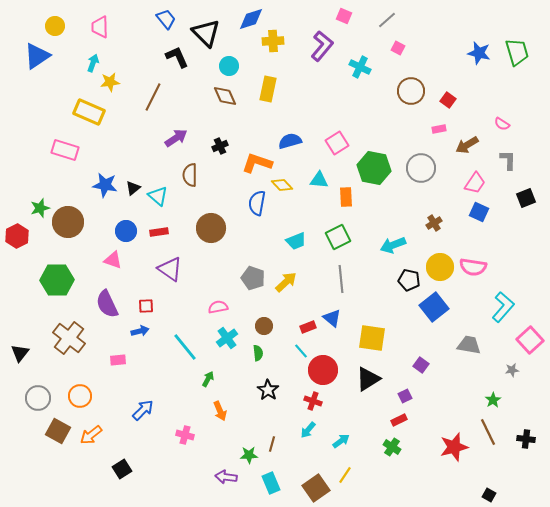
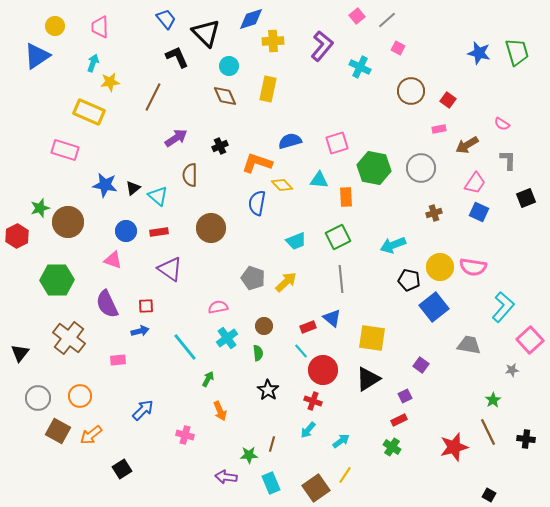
pink square at (344, 16): moved 13 px right; rotated 28 degrees clockwise
pink square at (337, 143): rotated 15 degrees clockwise
brown cross at (434, 223): moved 10 px up; rotated 14 degrees clockwise
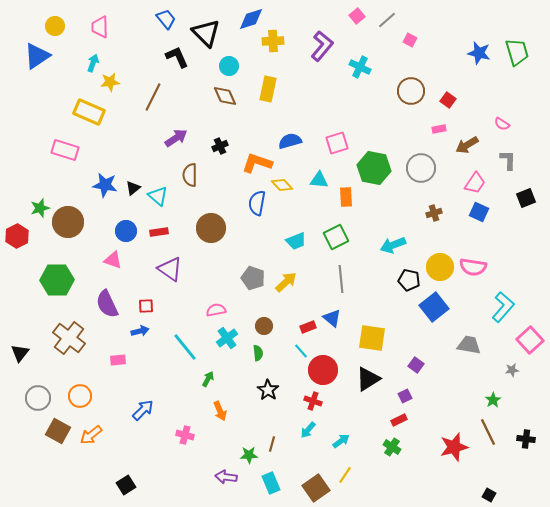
pink square at (398, 48): moved 12 px right, 8 px up
green square at (338, 237): moved 2 px left
pink semicircle at (218, 307): moved 2 px left, 3 px down
purple square at (421, 365): moved 5 px left
black square at (122, 469): moved 4 px right, 16 px down
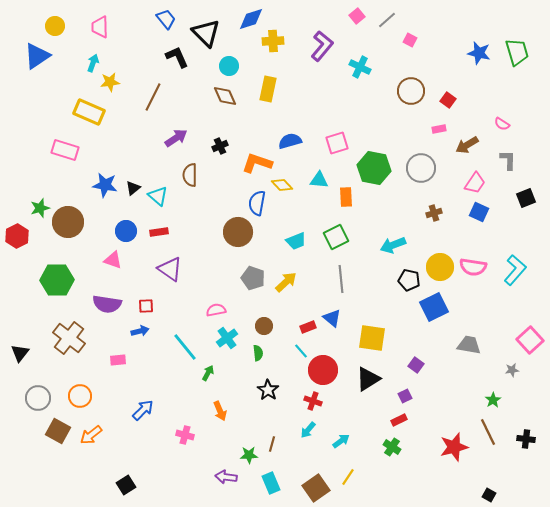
brown circle at (211, 228): moved 27 px right, 4 px down
purple semicircle at (107, 304): rotated 56 degrees counterclockwise
blue square at (434, 307): rotated 12 degrees clockwise
cyan L-shape at (503, 307): moved 12 px right, 37 px up
green arrow at (208, 379): moved 6 px up
yellow line at (345, 475): moved 3 px right, 2 px down
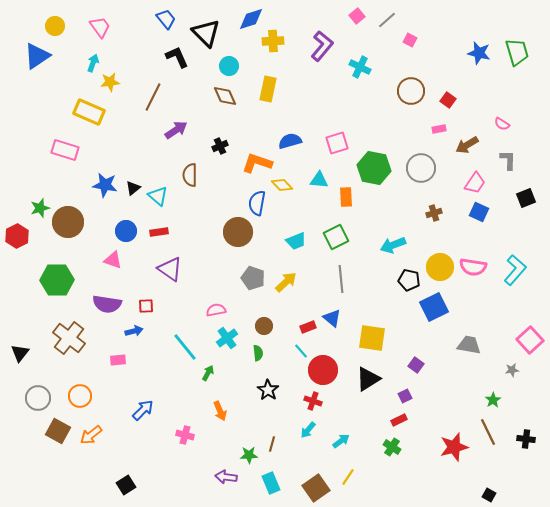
pink trapezoid at (100, 27): rotated 145 degrees clockwise
purple arrow at (176, 138): moved 8 px up
blue arrow at (140, 331): moved 6 px left
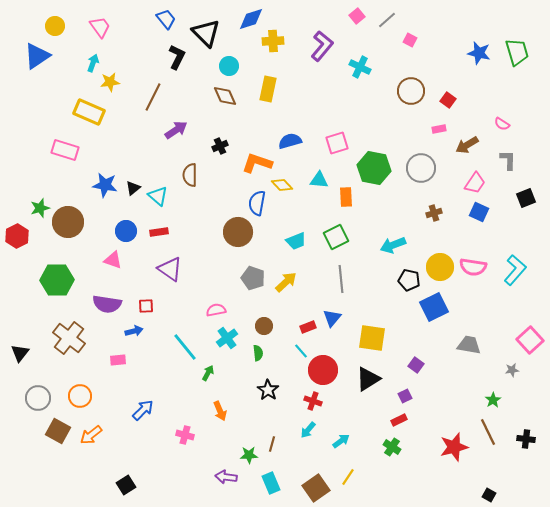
black L-shape at (177, 57): rotated 50 degrees clockwise
blue triangle at (332, 318): rotated 30 degrees clockwise
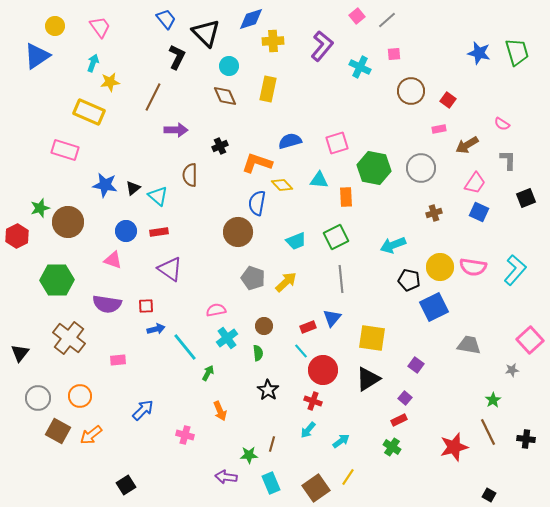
pink square at (410, 40): moved 16 px left, 14 px down; rotated 32 degrees counterclockwise
purple arrow at (176, 130): rotated 35 degrees clockwise
blue arrow at (134, 331): moved 22 px right, 2 px up
purple square at (405, 396): moved 2 px down; rotated 24 degrees counterclockwise
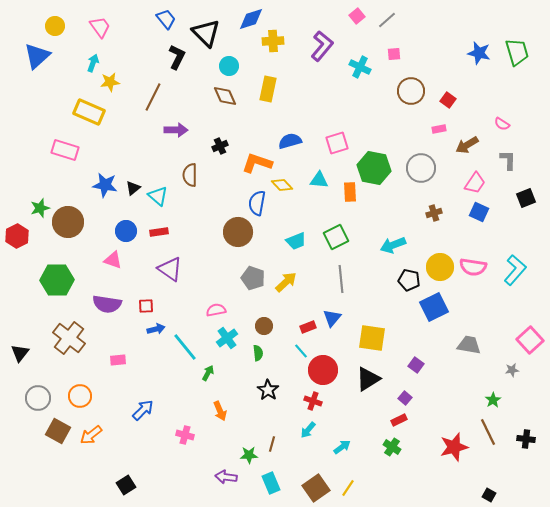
blue triangle at (37, 56): rotated 8 degrees counterclockwise
orange rectangle at (346, 197): moved 4 px right, 5 px up
cyan arrow at (341, 441): moved 1 px right, 6 px down
yellow line at (348, 477): moved 11 px down
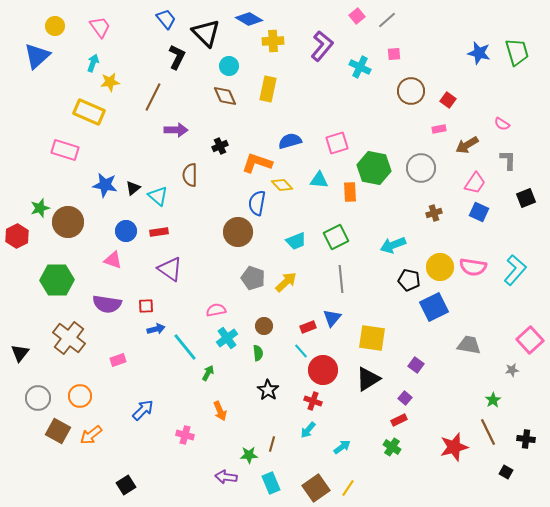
blue diamond at (251, 19): moved 2 px left; rotated 48 degrees clockwise
pink rectangle at (118, 360): rotated 14 degrees counterclockwise
black square at (489, 495): moved 17 px right, 23 px up
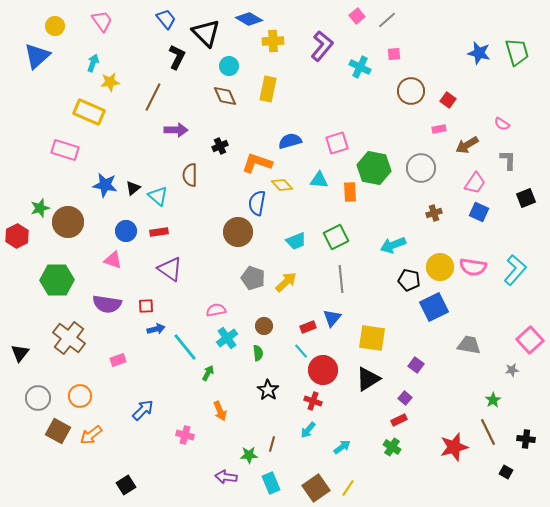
pink trapezoid at (100, 27): moved 2 px right, 6 px up
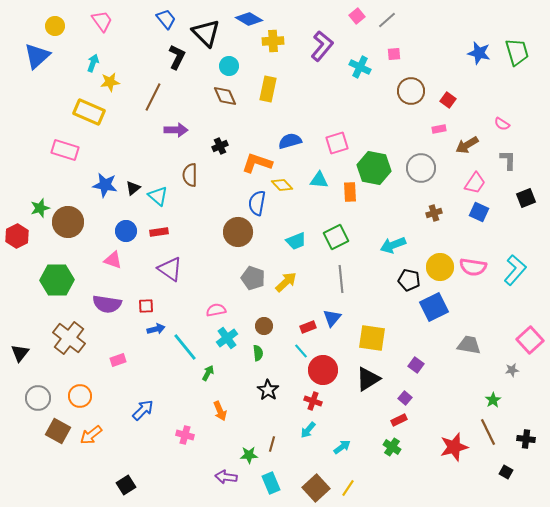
brown square at (316, 488): rotated 8 degrees counterclockwise
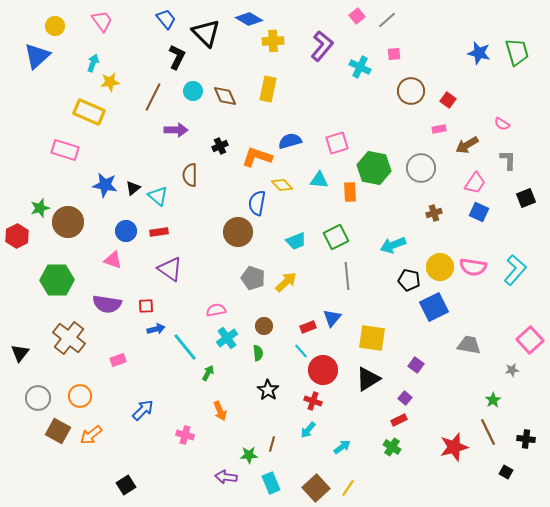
cyan circle at (229, 66): moved 36 px left, 25 px down
orange L-shape at (257, 163): moved 6 px up
gray line at (341, 279): moved 6 px right, 3 px up
